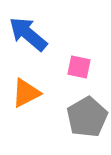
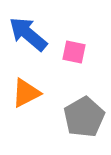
pink square: moved 5 px left, 15 px up
gray pentagon: moved 3 px left
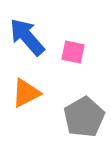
blue arrow: moved 1 px left, 3 px down; rotated 9 degrees clockwise
pink square: moved 1 px left
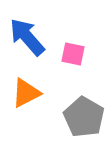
pink square: moved 2 px down
gray pentagon: rotated 12 degrees counterclockwise
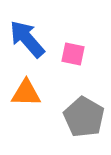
blue arrow: moved 2 px down
orange triangle: rotated 28 degrees clockwise
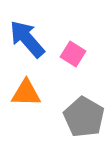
pink square: rotated 20 degrees clockwise
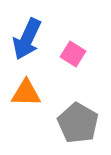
blue arrow: rotated 114 degrees counterclockwise
gray pentagon: moved 6 px left, 6 px down
